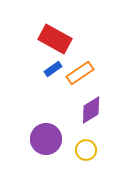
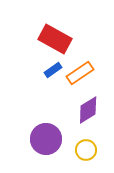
blue rectangle: moved 1 px down
purple diamond: moved 3 px left
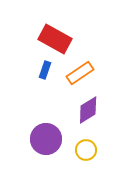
blue rectangle: moved 8 px left; rotated 36 degrees counterclockwise
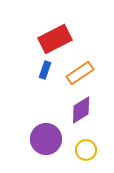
red rectangle: rotated 56 degrees counterclockwise
purple diamond: moved 7 px left
